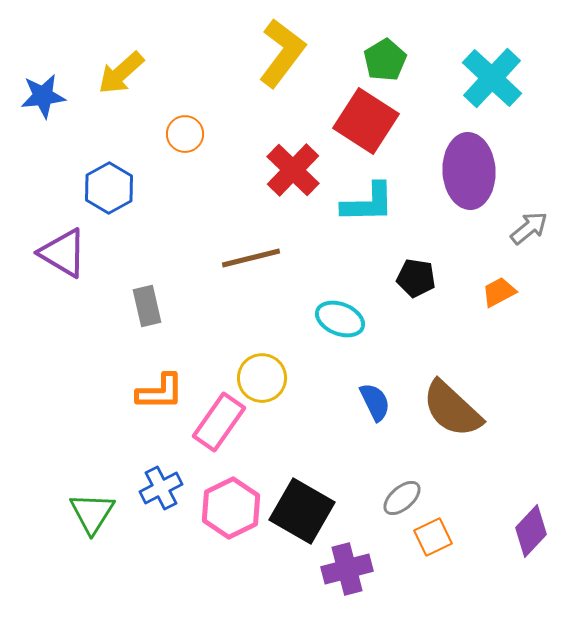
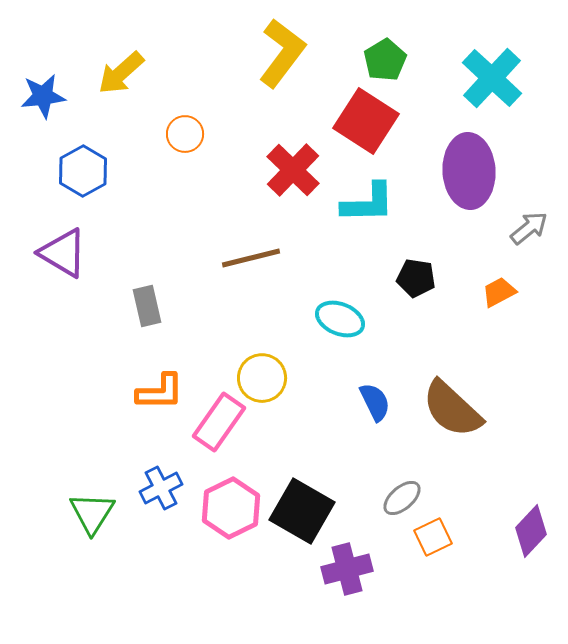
blue hexagon: moved 26 px left, 17 px up
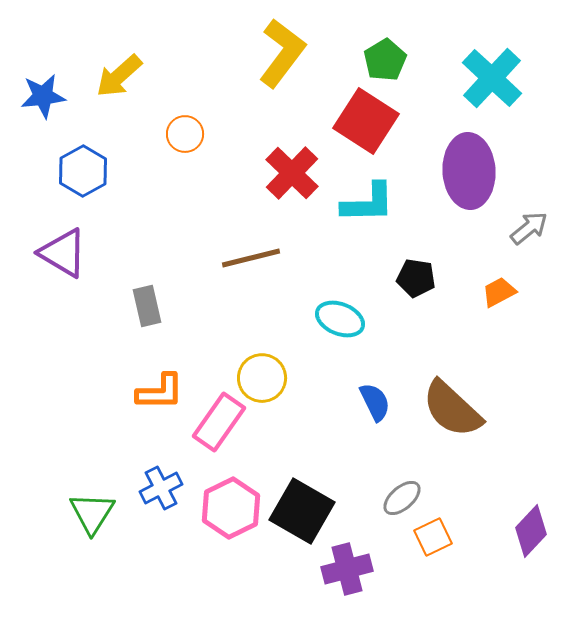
yellow arrow: moved 2 px left, 3 px down
red cross: moved 1 px left, 3 px down
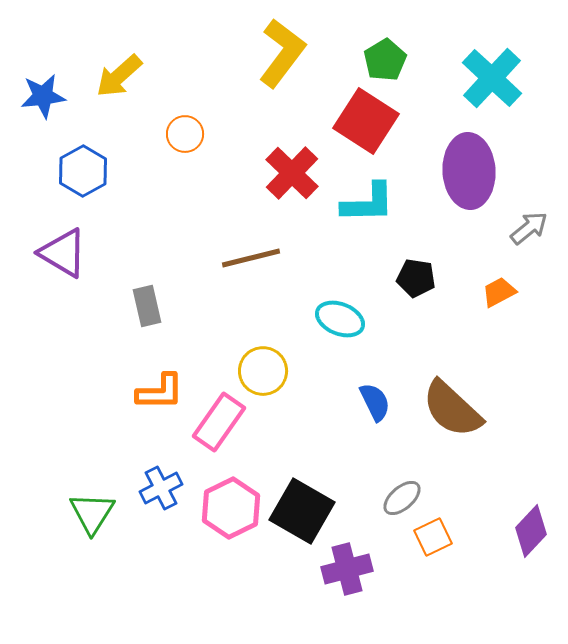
yellow circle: moved 1 px right, 7 px up
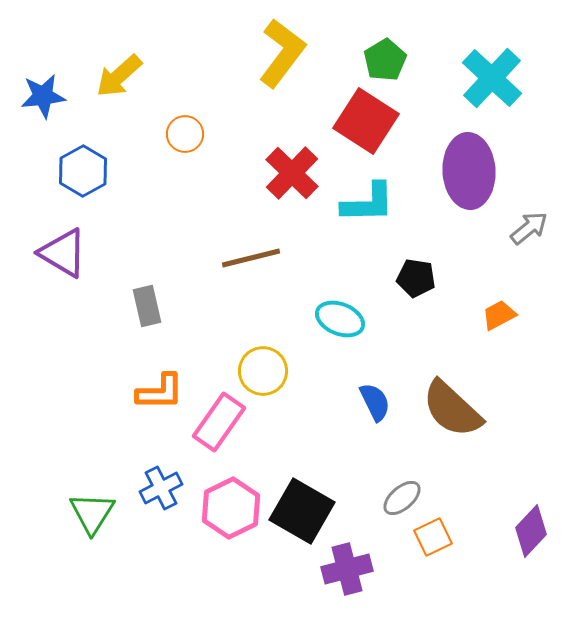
orange trapezoid: moved 23 px down
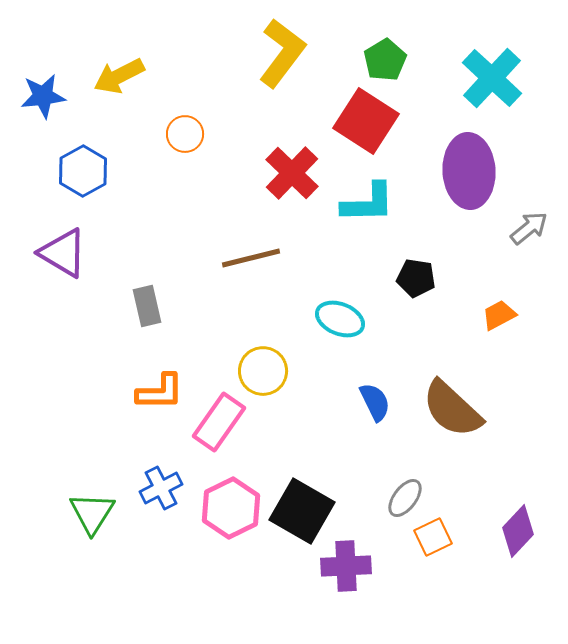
yellow arrow: rotated 15 degrees clockwise
gray ellipse: moved 3 px right; rotated 12 degrees counterclockwise
purple diamond: moved 13 px left
purple cross: moved 1 px left, 3 px up; rotated 12 degrees clockwise
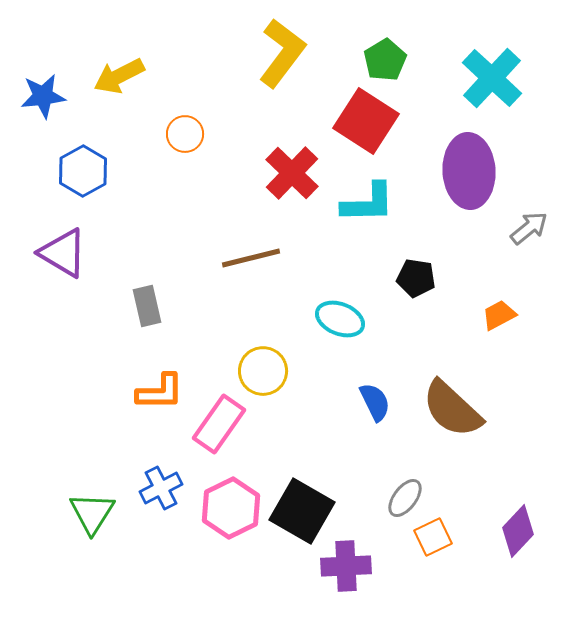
pink rectangle: moved 2 px down
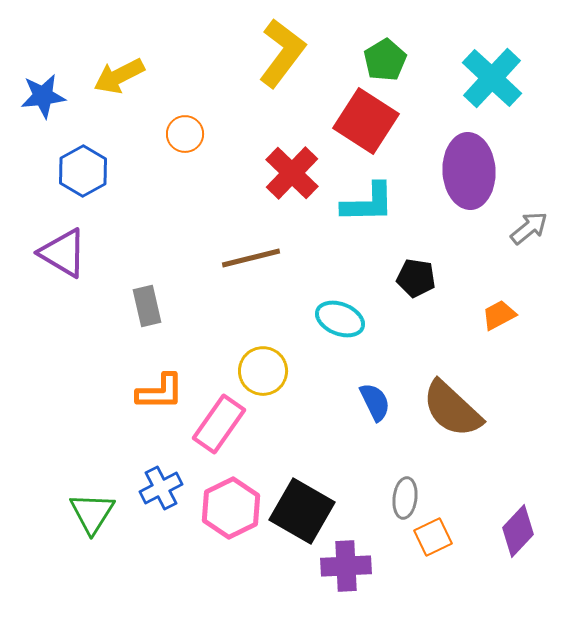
gray ellipse: rotated 30 degrees counterclockwise
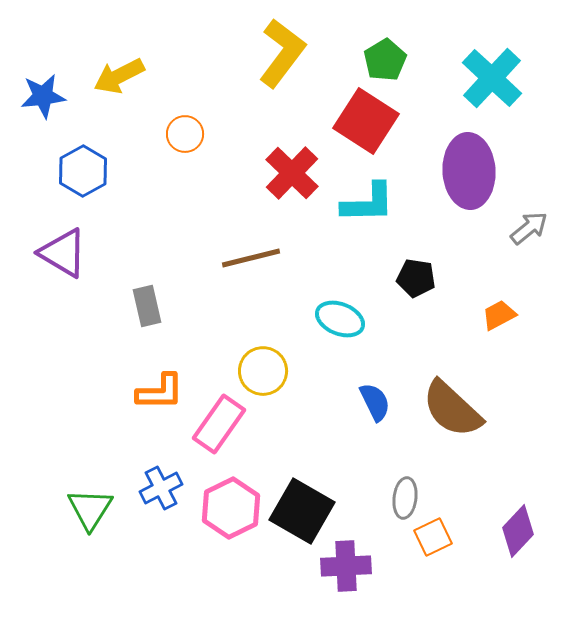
green triangle: moved 2 px left, 4 px up
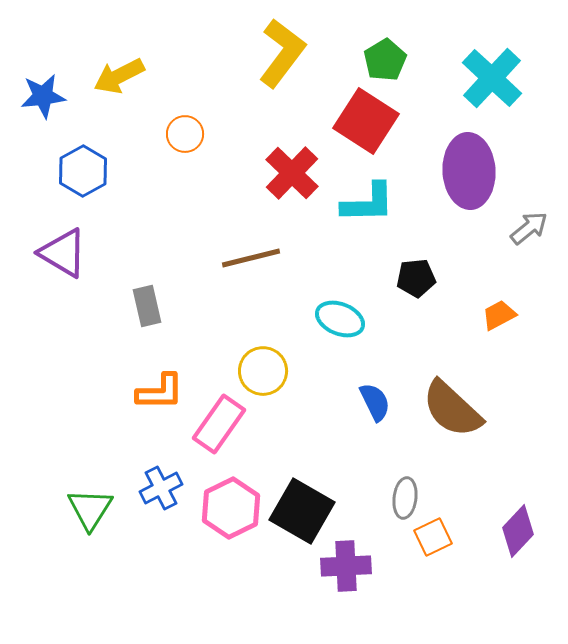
black pentagon: rotated 15 degrees counterclockwise
